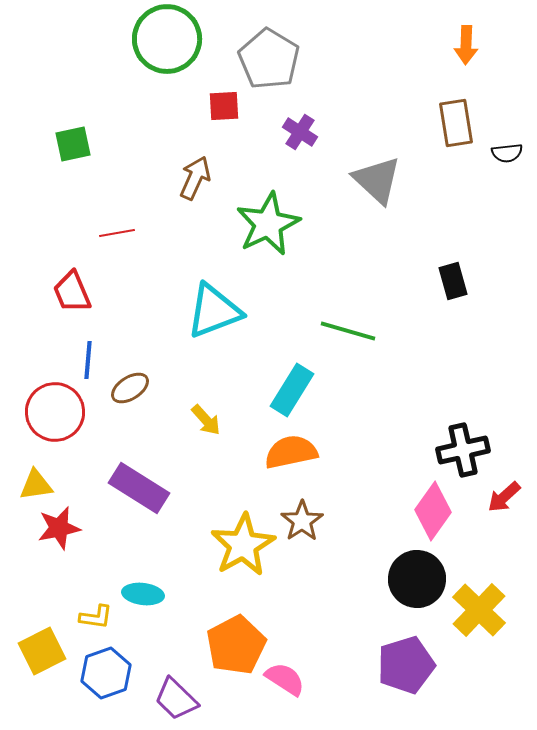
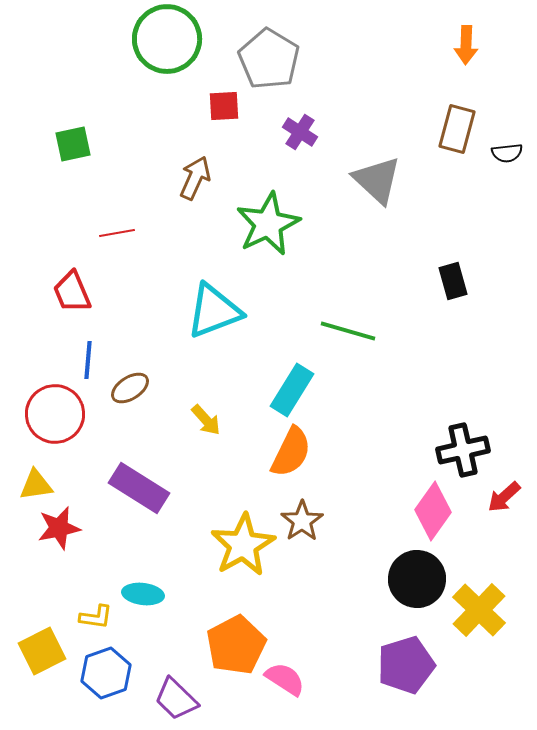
brown rectangle: moved 1 px right, 6 px down; rotated 24 degrees clockwise
red circle: moved 2 px down
orange semicircle: rotated 128 degrees clockwise
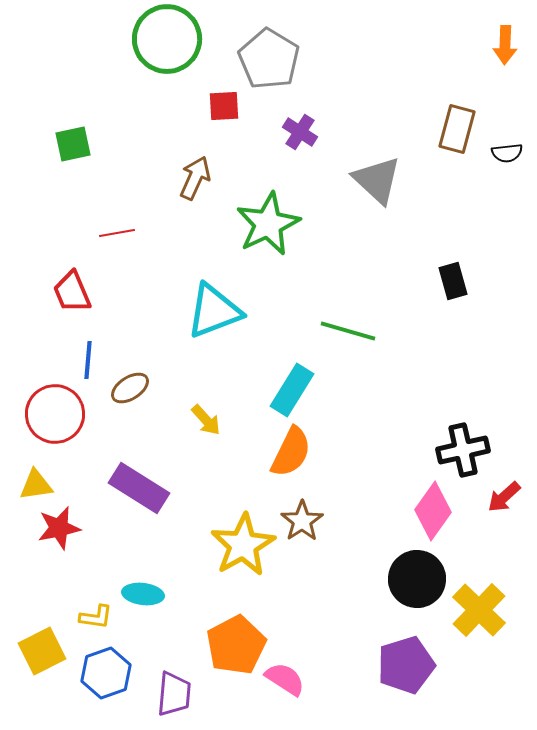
orange arrow: moved 39 px right
purple trapezoid: moved 2 px left, 5 px up; rotated 129 degrees counterclockwise
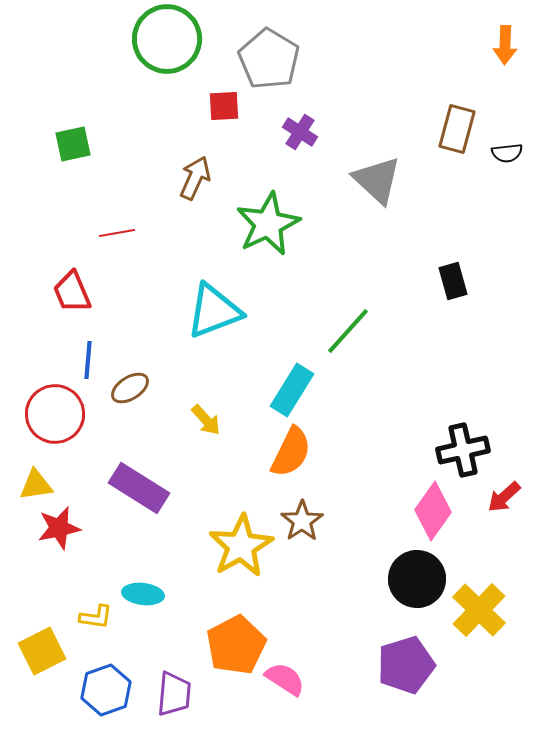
green line: rotated 64 degrees counterclockwise
yellow star: moved 2 px left, 1 px down
blue hexagon: moved 17 px down
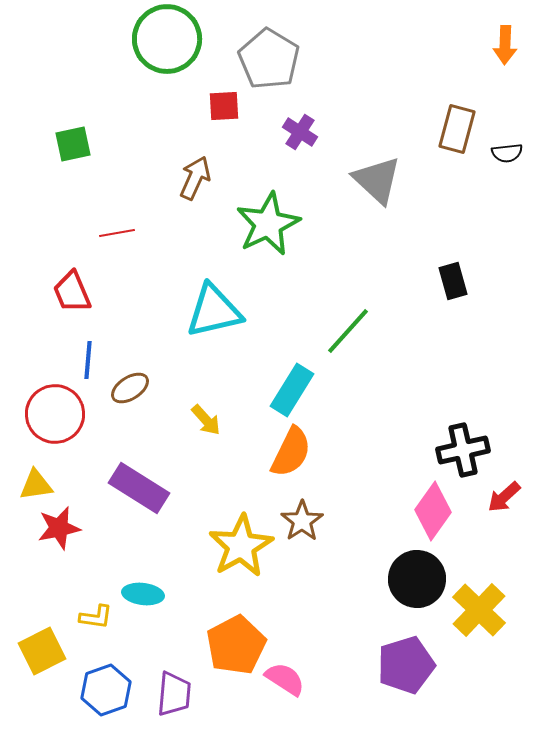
cyan triangle: rotated 8 degrees clockwise
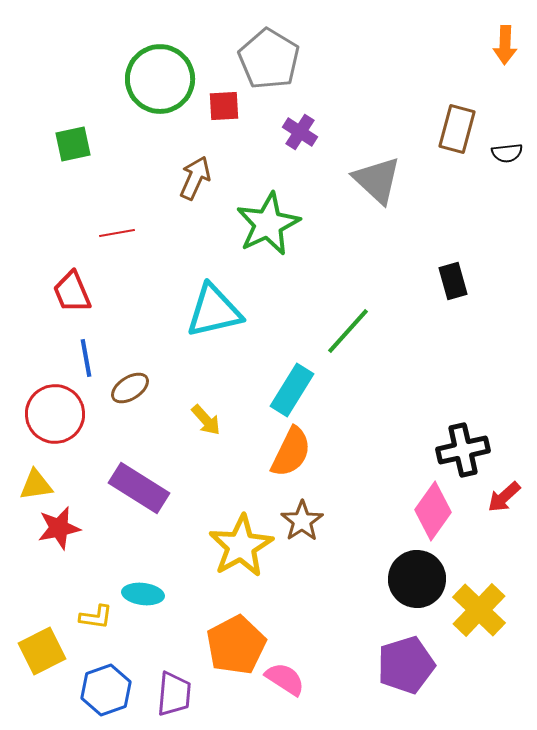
green circle: moved 7 px left, 40 px down
blue line: moved 2 px left, 2 px up; rotated 15 degrees counterclockwise
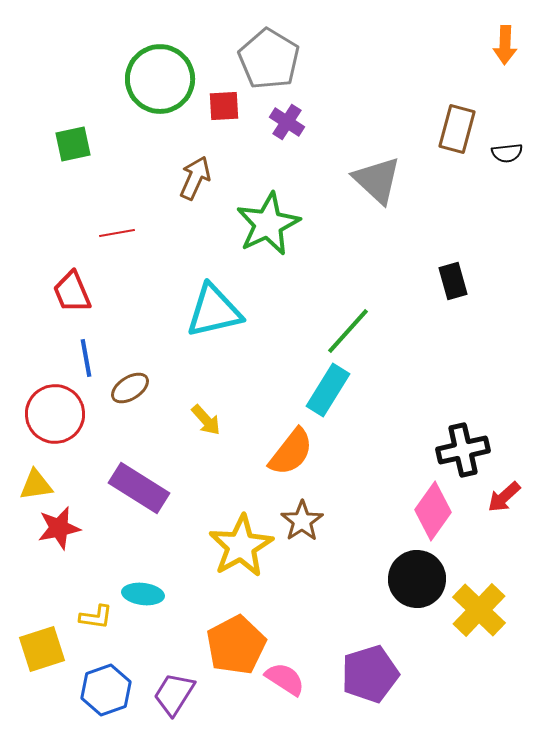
purple cross: moved 13 px left, 10 px up
cyan rectangle: moved 36 px right
orange semicircle: rotated 12 degrees clockwise
yellow square: moved 2 px up; rotated 9 degrees clockwise
purple pentagon: moved 36 px left, 9 px down
purple trapezoid: rotated 153 degrees counterclockwise
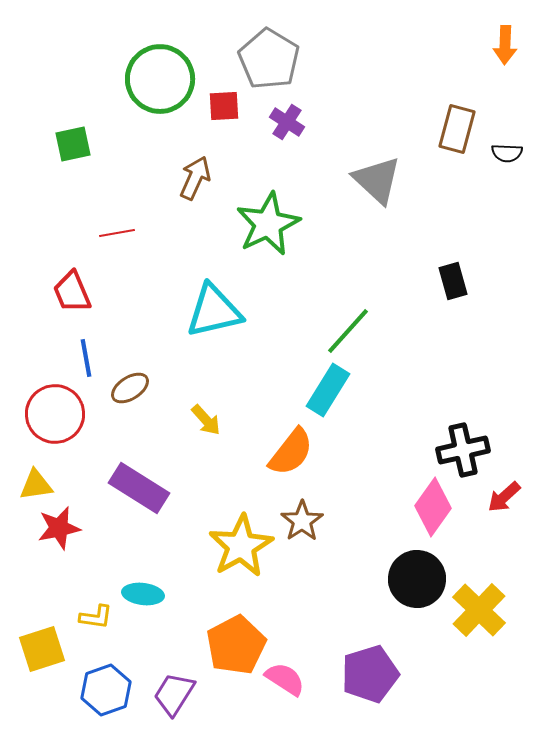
black semicircle: rotated 8 degrees clockwise
pink diamond: moved 4 px up
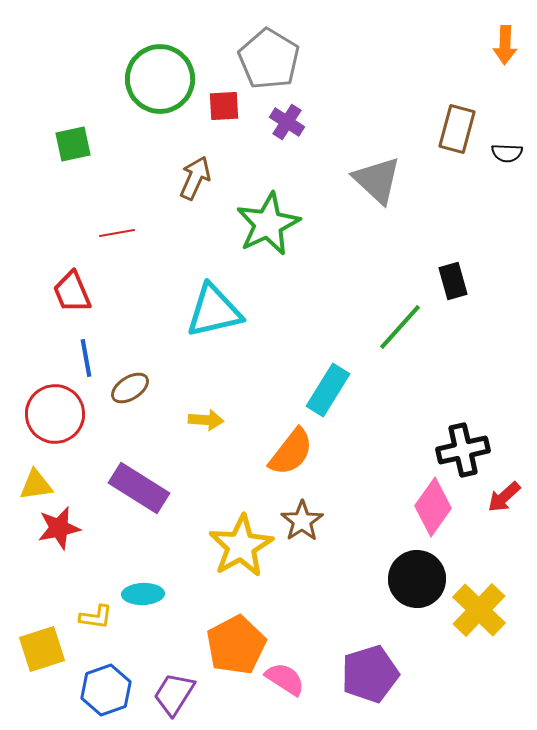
green line: moved 52 px right, 4 px up
yellow arrow: rotated 44 degrees counterclockwise
cyan ellipse: rotated 9 degrees counterclockwise
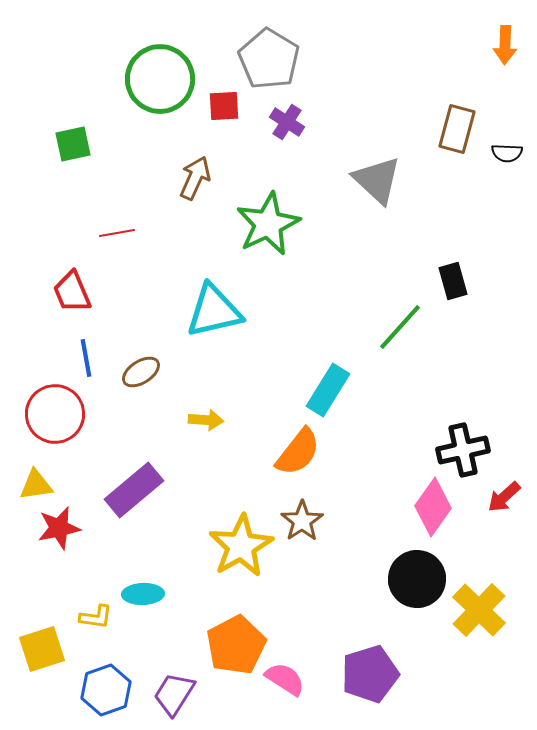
brown ellipse: moved 11 px right, 16 px up
orange semicircle: moved 7 px right
purple rectangle: moved 5 px left, 2 px down; rotated 72 degrees counterclockwise
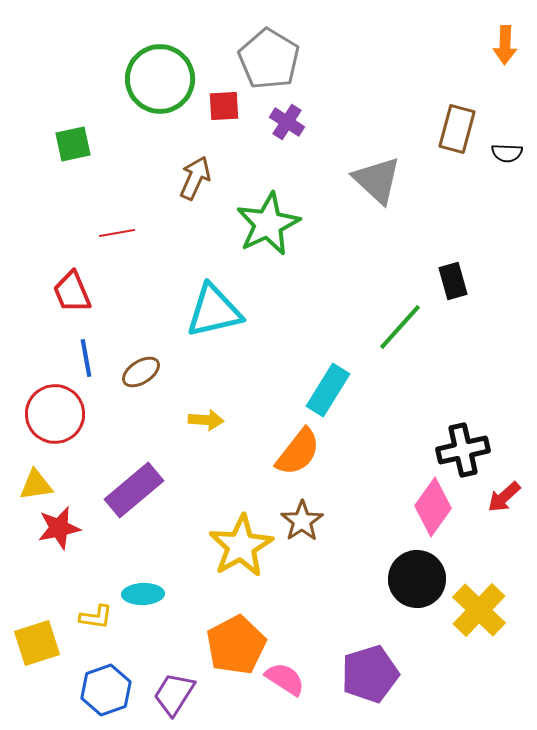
yellow square: moved 5 px left, 6 px up
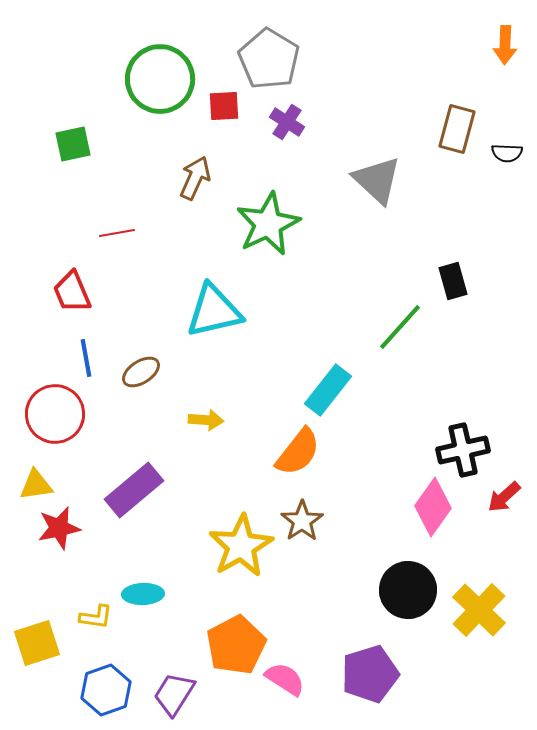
cyan rectangle: rotated 6 degrees clockwise
black circle: moved 9 px left, 11 px down
